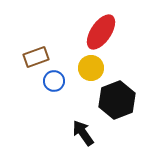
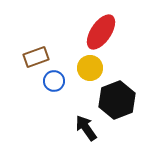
yellow circle: moved 1 px left
black arrow: moved 3 px right, 5 px up
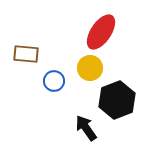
brown rectangle: moved 10 px left, 3 px up; rotated 25 degrees clockwise
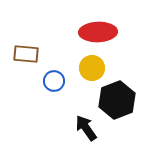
red ellipse: moved 3 px left; rotated 54 degrees clockwise
yellow circle: moved 2 px right
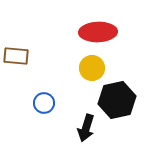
brown rectangle: moved 10 px left, 2 px down
blue circle: moved 10 px left, 22 px down
black hexagon: rotated 9 degrees clockwise
black arrow: rotated 128 degrees counterclockwise
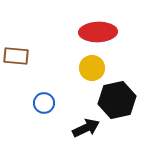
black arrow: rotated 132 degrees counterclockwise
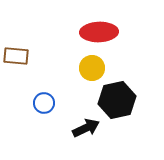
red ellipse: moved 1 px right
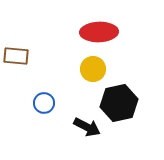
yellow circle: moved 1 px right, 1 px down
black hexagon: moved 2 px right, 3 px down
black arrow: moved 1 px right, 1 px up; rotated 52 degrees clockwise
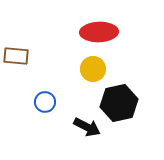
blue circle: moved 1 px right, 1 px up
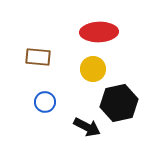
brown rectangle: moved 22 px right, 1 px down
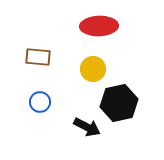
red ellipse: moved 6 px up
blue circle: moved 5 px left
